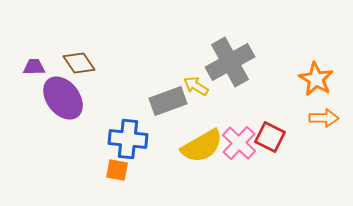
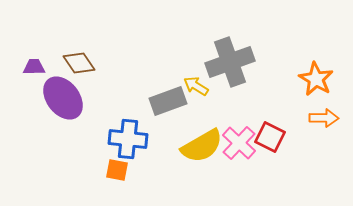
gray cross: rotated 9 degrees clockwise
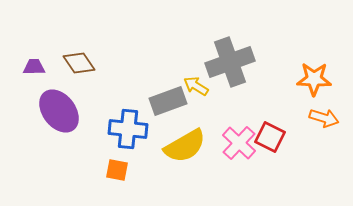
orange star: moved 2 px left; rotated 28 degrees counterclockwise
purple ellipse: moved 4 px left, 13 px down
orange arrow: rotated 16 degrees clockwise
blue cross: moved 10 px up
yellow semicircle: moved 17 px left
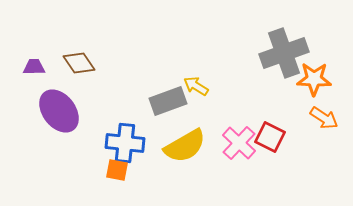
gray cross: moved 54 px right, 9 px up
orange arrow: rotated 16 degrees clockwise
blue cross: moved 3 px left, 14 px down
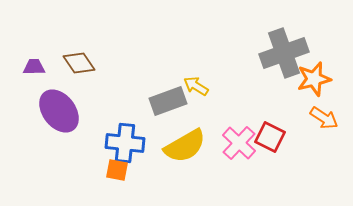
orange star: rotated 16 degrees counterclockwise
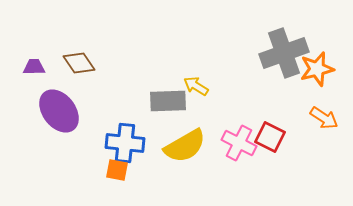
orange star: moved 3 px right, 10 px up
gray rectangle: rotated 18 degrees clockwise
pink cross: rotated 16 degrees counterclockwise
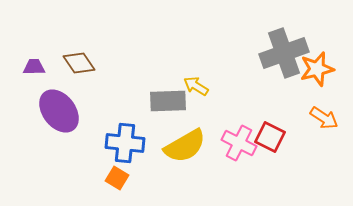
orange square: moved 8 px down; rotated 20 degrees clockwise
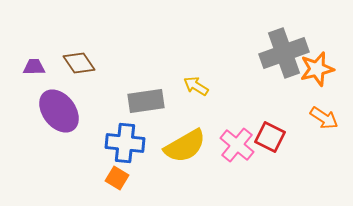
gray rectangle: moved 22 px left; rotated 6 degrees counterclockwise
pink cross: moved 2 px left, 2 px down; rotated 12 degrees clockwise
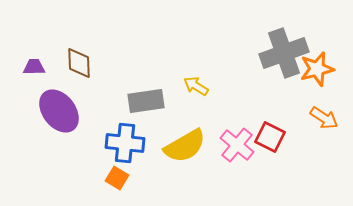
brown diamond: rotated 32 degrees clockwise
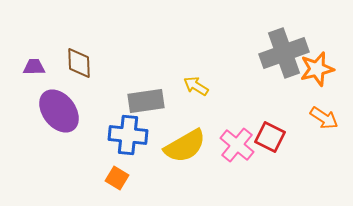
blue cross: moved 3 px right, 8 px up
